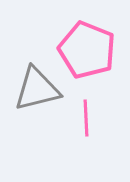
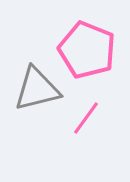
pink line: rotated 39 degrees clockwise
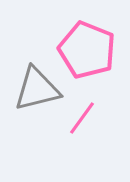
pink line: moved 4 px left
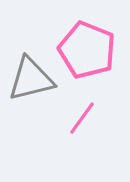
gray triangle: moved 6 px left, 10 px up
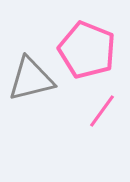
pink line: moved 20 px right, 7 px up
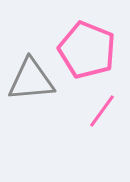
gray triangle: moved 1 px down; rotated 9 degrees clockwise
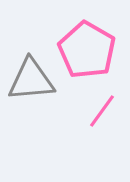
pink pentagon: rotated 8 degrees clockwise
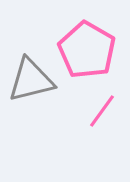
gray triangle: rotated 9 degrees counterclockwise
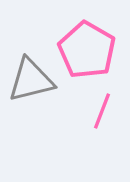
pink line: rotated 15 degrees counterclockwise
